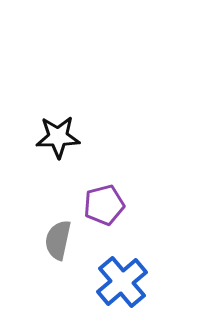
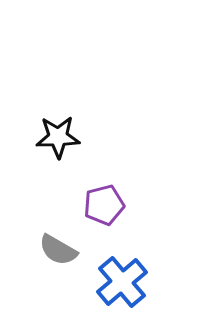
gray semicircle: moved 10 px down; rotated 72 degrees counterclockwise
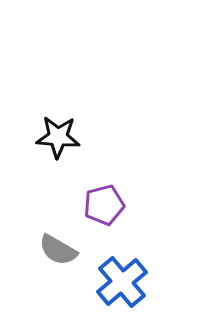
black star: rotated 6 degrees clockwise
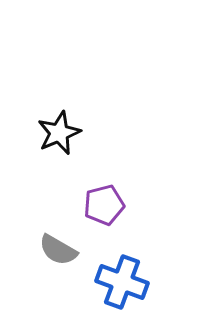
black star: moved 1 px right, 4 px up; rotated 27 degrees counterclockwise
blue cross: rotated 30 degrees counterclockwise
